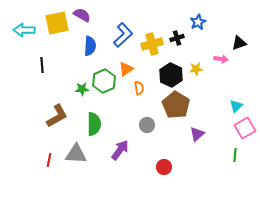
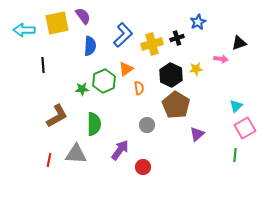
purple semicircle: moved 1 px right, 1 px down; rotated 24 degrees clockwise
black line: moved 1 px right
red circle: moved 21 px left
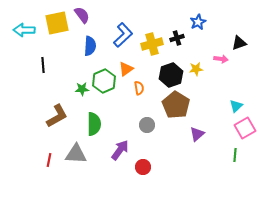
purple semicircle: moved 1 px left, 1 px up
black hexagon: rotated 15 degrees clockwise
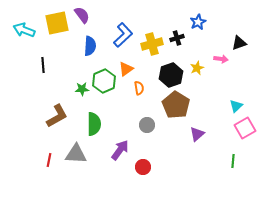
cyan arrow: rotated 20 degrees clockwise
yellow star: moved 1 px right, 1 px up; rotated 16 degrees counterclockwise
green line: moved 2 px left, 6 px down
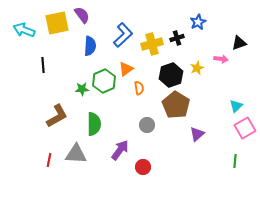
green line: moved 2 px right
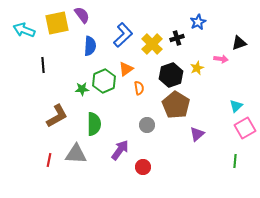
yellow cross: rotated 30 degrees counterclockwise
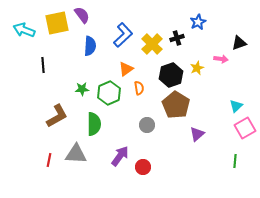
green hexagon: moved 5 px right, 12 px down
purple arrow: moved 6 px down
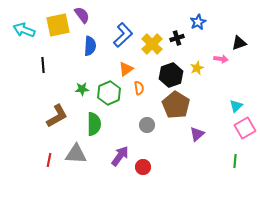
yellow square: moved 1 px right, 2 px down
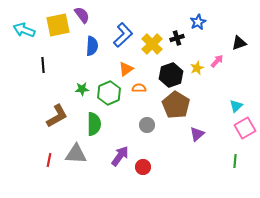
blue semicircle: moved 2 px right
pink arrow: moved 4 px left, 2 px down; rotated 56 degrees counterclockwise
orange semicircle: rotated 80 degrees counterclockwise
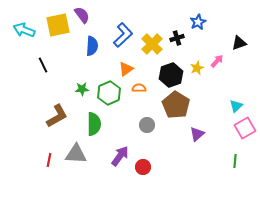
black line: rotated 21 degrees counterclockwise
